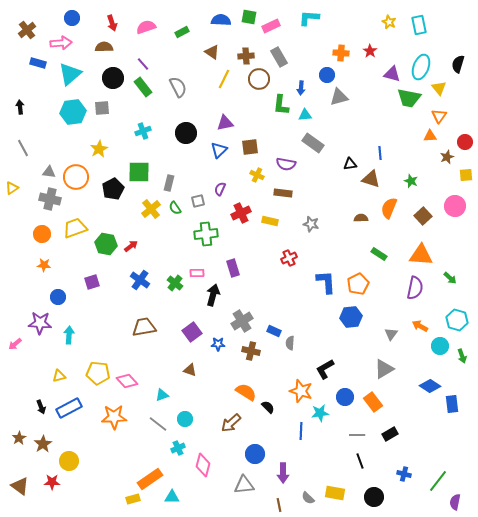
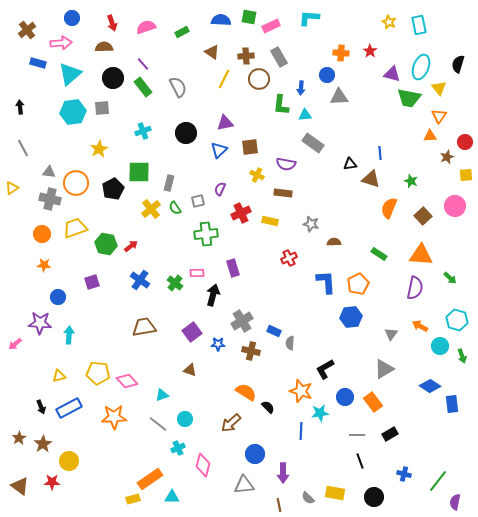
gray triangle at (339, 97): rotated 12 degrees clockwise
orange circle at (76, 177): moved 6 px down
brown semicircle at (361, 218): moved 27 px left, 24 px down
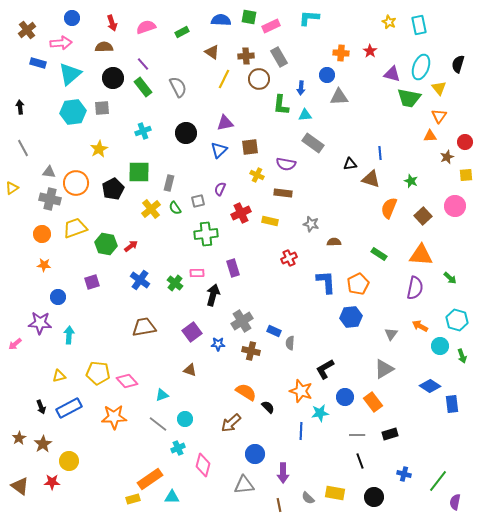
black rectangle at (390, 434): rotated 14 degrees clockwise
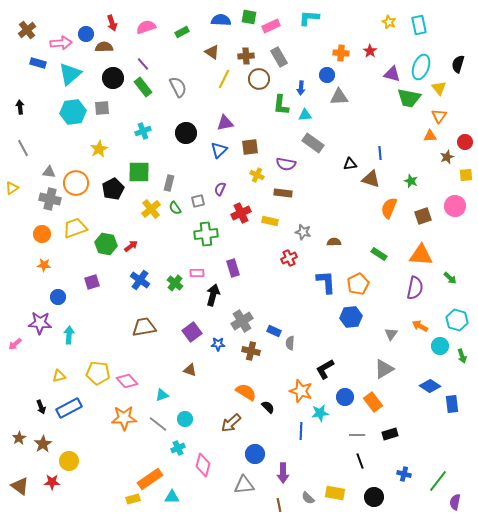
blue circle at (72, 18): moved 14 px right, 16 px down
brown square at (423, 216): rotated 24 degrees clockwise
gray star at (311, 224): moved 8 px left, 8 px down
orange star at (114, 417): moved 10 px right, 1 px down
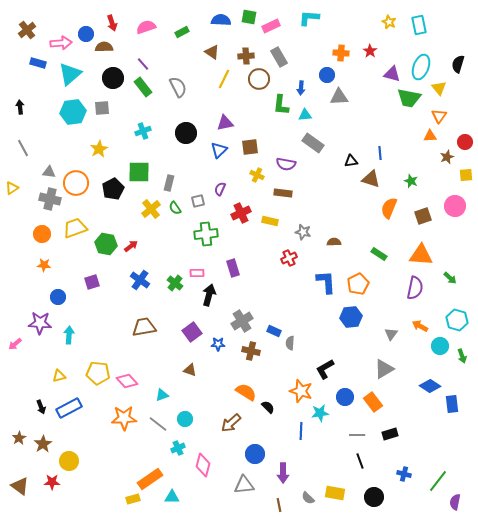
black triangle at (350, 164): moved 1 px right, 3 px up
black arrow at (213, 295): moved 4 px left
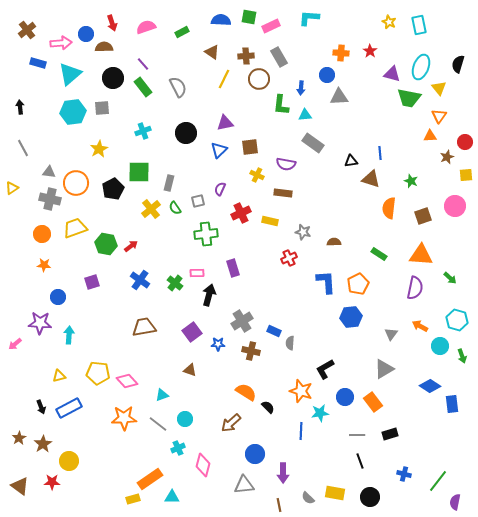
orange semicircle at (389, 208): rotated 15 degrees counterclockwise
black circle at (374, 497): moved 4 px left
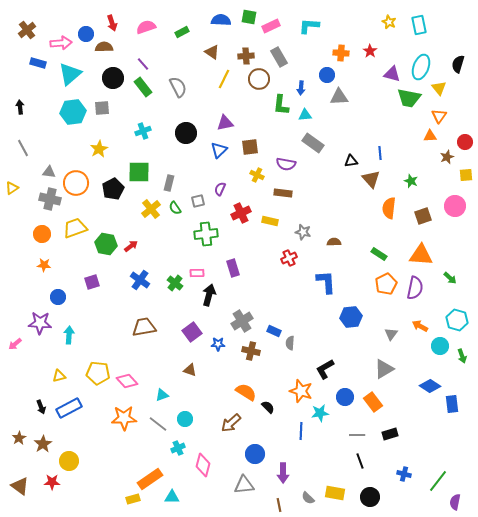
cyan L-shape at (309, 18): moved 8 px down
brown triangle at (371, 179): rotated 30 degrees clockwise
orange pentagon at (358, 284): moved 28 px right
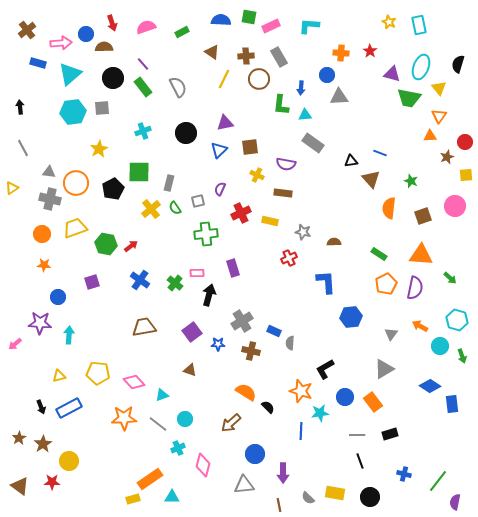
blue line at (380, 153): rotated 64 degrees counterclockwise
pink diamond at (127, 381): moved 7 px right, 1 px down
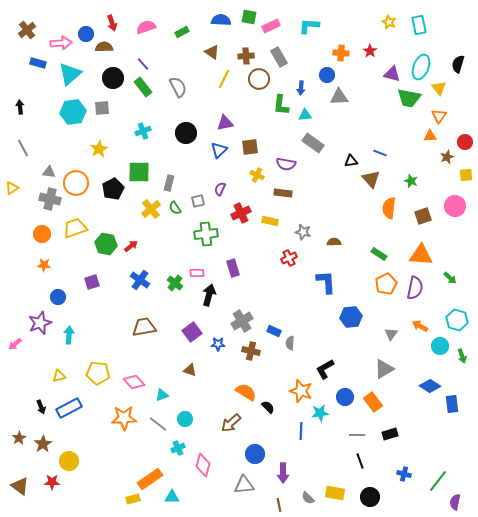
purple star at (40, 323): rotated 25 degrees counterclockwise
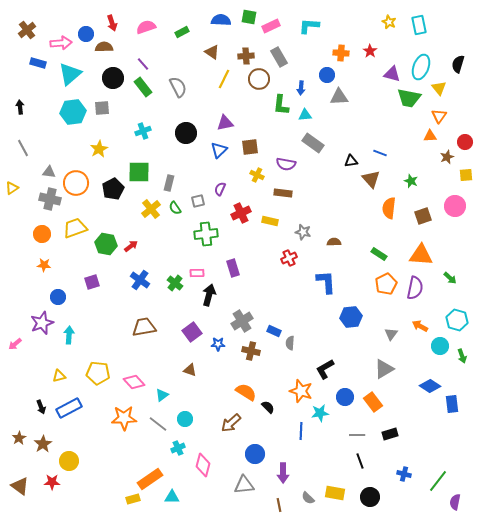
purple star at (40, 323): moved 2 px right
cyan triangle at (162, 395): rotated 16 degrees counterclockwise
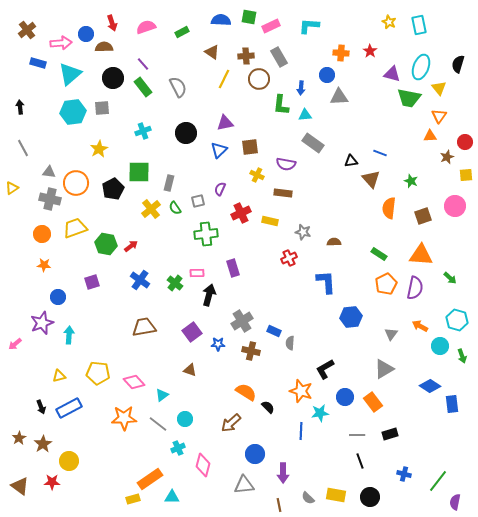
yellow rectangle at (335, 493): moved 1 px right, 2 px down
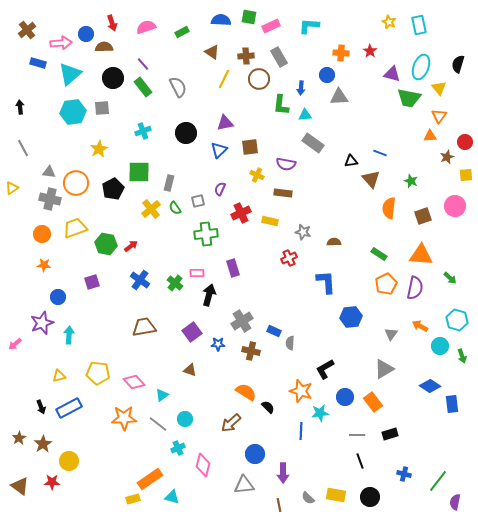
cyan triangle at (172, 497): rotated 14 degrees clockwise
